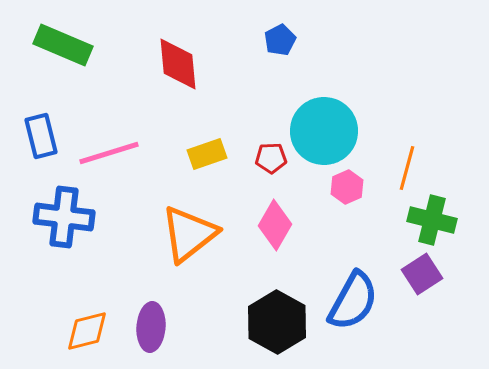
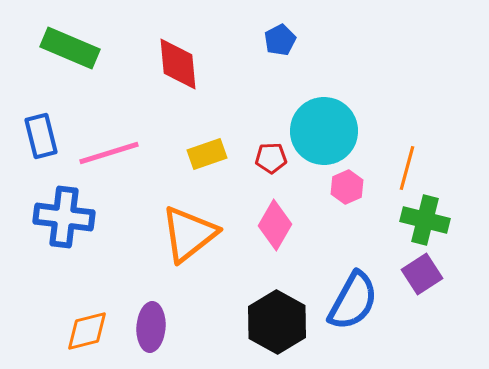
green rectangle: moved 7 px right, 3 px down
green cross: moved 7 px left
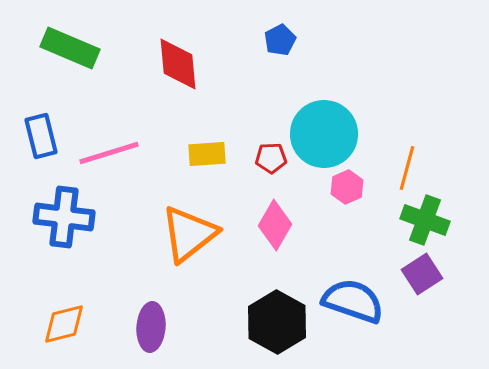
cyan circle: moved 3 px down
yellow rectangle: rotated 15 degrees clockwise
green cross: rotated 6 degrees clockwise
blue semicircle: rotated 100 degrees counterclockwise
orange diamond: moved 23 px left, 7 px up
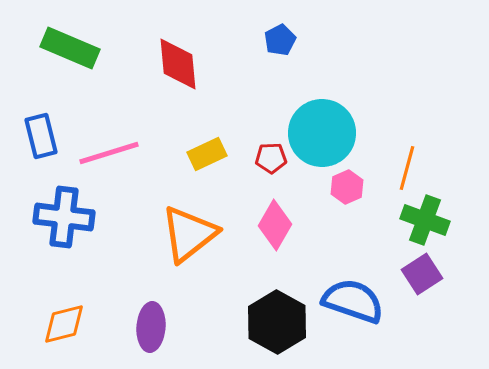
cyan circle: moved 2 px left, 1 px up
yellow rectangle: rotated 21 degrees counterclockwise
